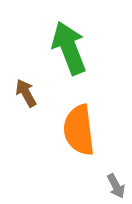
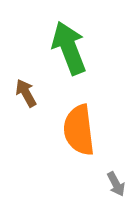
gray arrow: moved 2 px up
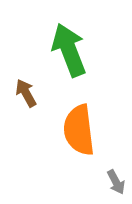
green arrow: moved 2 px down
gray arrow: moved 2 px up
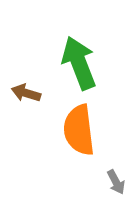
green arrow: moved 10 px right, 13 px down
brown arrow: rotated 44 degrees counterclockwise
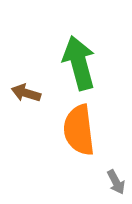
green arrow: rotated 6 degrees clockwise
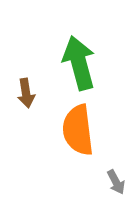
brown arrow: rotated 116 degrees counterclockwise
orange semicircle: moved 1 px left
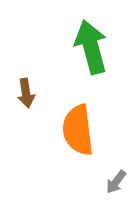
green arrow: moved 12 px right, 16 px up
gray arrow: rotated 65 degrees clockwise
